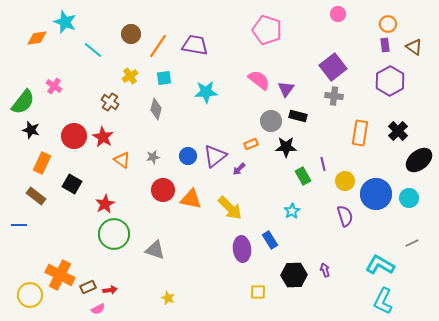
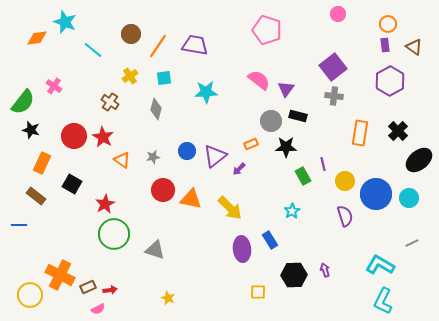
blue circle at (188, 156): moved 1 px left, 5 px up
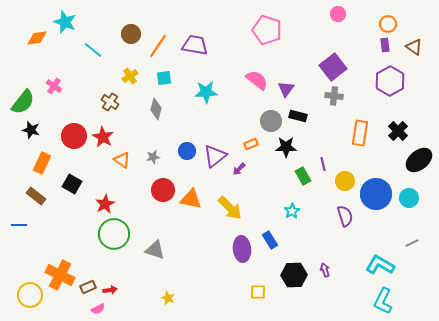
pink semicircle at (259, 80): moved 2 px left
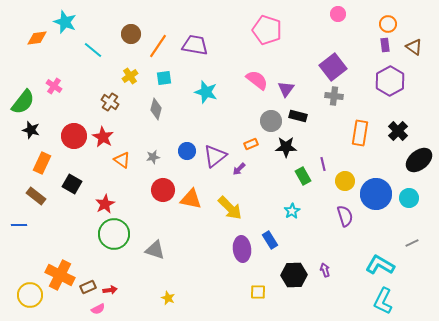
cyan star at (206, 92): rotated 20 degrees clockwise
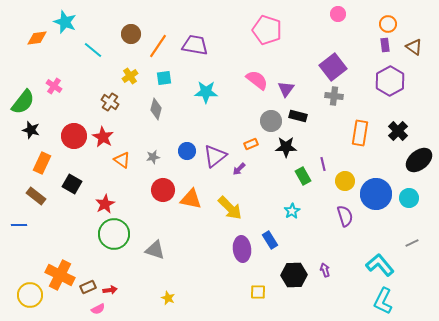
cyan star at (206, 92): rotated 15 degrees counterclockwise
cyan L-shape at (380, 265): rotated 20 degrees clockwise
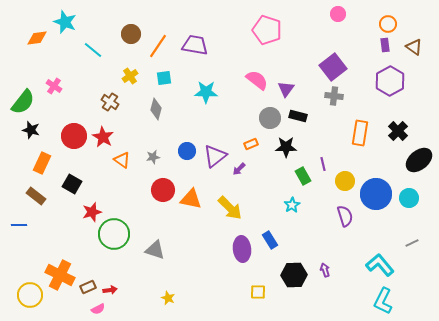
gray circle at (271, 121): moved 1 px left, 3 px up
red star at (105, 204): moved 13 px left, 8 px down; rotated 12 degrees clockwise
cyan star at (292, 211): moved 6 px up
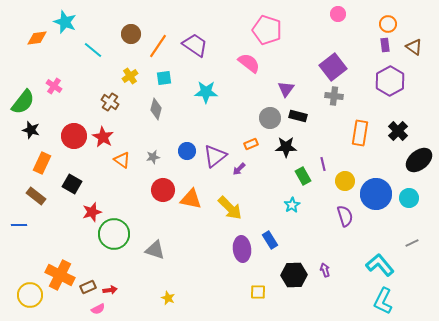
purple trapezoid at (195, 45): rotated 24 degrees clockwise
pink semicircle at (257, 80): moved 8 px left, 17 px up
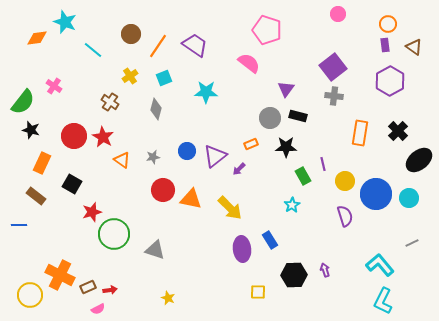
cyan square at (164, 78): rotated 14 degrees counterclockwise
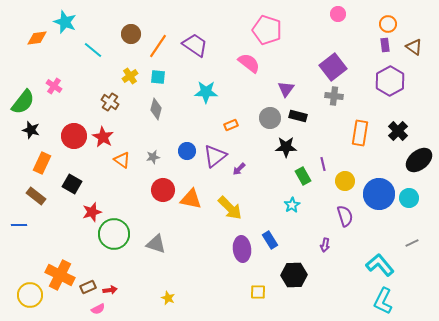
cyan square at (164, 78): moved 6 px left, 1 px up; rotated 28 degrees clockwise
orange rectangle at (251, 144): moved 20 px left, 19 px up
blue circle at (376, 194): moved 3 px right
gray triangle at (155, 250): moved 1 px right, 6 px up
purple arrow at (325, 270): moved 25 px up; rotated 152 degrees counterclockwise
